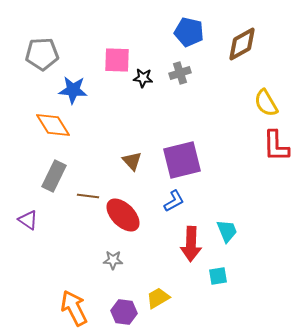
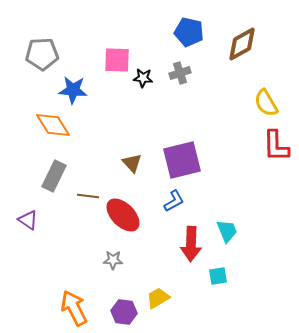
brown triangle: moved 2 px down
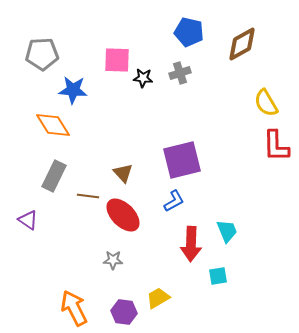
brown triangle: moved 9 px left, 10 px down
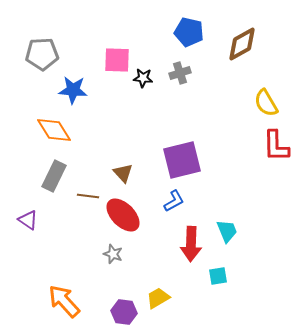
orange diamond: moved 1 px right, 5 px down
gray star: moved 6 px up; rotated 18 degrees clockwise
orange arrow: moved 10 px left, 7 px up; rotated 15 degrees counterclockwise
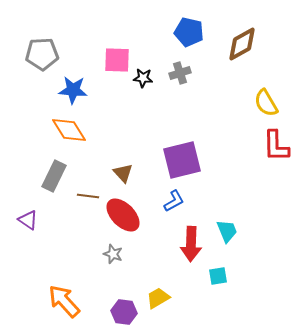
orange diamond: moved 15 px right
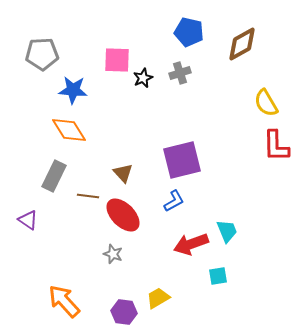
black star: rotated 30 degrees counterclockwise
red arrow: rotated 68 degrees clockwise
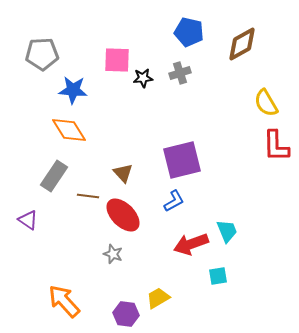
black star: rotated 18 degrees clockwise
gray rectangle: rotated 8 degrees clockwise
purple hexagon: moved 2 px right, 2 px down
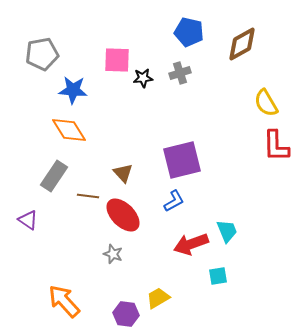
gray pentagon: rotated 8 degrees counterclockwise
